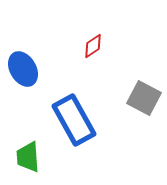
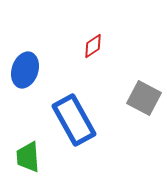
blue ellipse: moved 2 px right, 1 px down; rotated 48 degrees clockwise
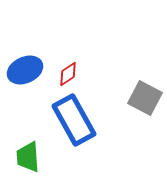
red diamond: moved 25 px left, 28 px down
blue ellipse: rotated 48 degrees clockwise
gray square: moved 1 px right
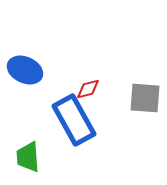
blue ellipse: rotated 48 degrees clockwise
red diamond: moved 20 px right, 15 px down; rotated 20 degrees clockwise
gray square: rotated 24 degrees counterclockwise
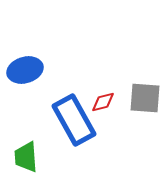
blue ellipse: rotated 40 degrees counterclockwise
red diamond: moved 15 px right, 13 px down
green trapezoid: moved 2 px left
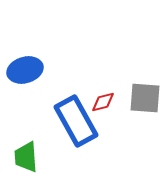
blue rectangle: moved 2 px right, 1 px down
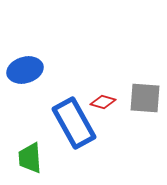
red diamond: rotated 30 degrees clockwise
blue rectangle: moved 2 px left, 2 px down
green trapezoid: moved 4 px right, 1 px down
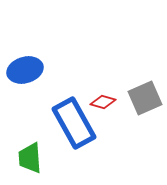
gray square: rotated 28 degrees counterclockwise
